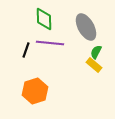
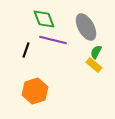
green diamond: rotated 20 degrees counterclockwise
purple line: moved 3 px right, 3 px up; rotated 8 degrees clockwise
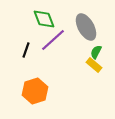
purple line: rotated 56 degrees counterclockwise
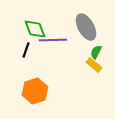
green diamond: moved 9 px left, 10 px down
purple line: rotated 40 degrees clockwise
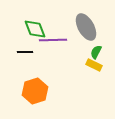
black line: moved 1 px left, 2 px down; rotated 70 degrees clockwise
yellow rectangle: rotated 14 degrees counterclockwise
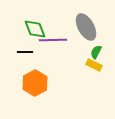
orange hexagon: moved 8 px up; rotated 10 degrees counterclockwise
